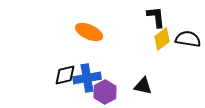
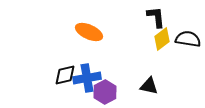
black triangle: moved 6 px right
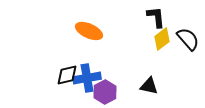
orange ellipse: moved 1 px up
black semicircle: rotated 40 degrees clockwise
black diamond: moved 2 px right
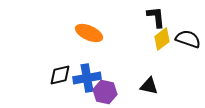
orange ellipse: moved 2 px down
black semicircle: rotated 30 degrees counterclockwise
black diamond: moved 7 px left
purple hexagon: rotated 20 degrees counterclockwise
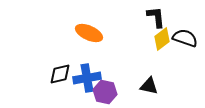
black semicircle: moved 3 px left, 1 px up
black diamond: moved 1 px up
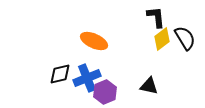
orange ellipse: moved 5 px right, 8 px down
black semicircle: rotated 40 degrees clockwise
blue cross: rotated 12 degrees counterclockwise
purple hexagon: rotated 25 degrees clockwise
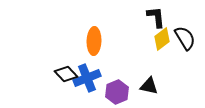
orange ellipse: rotated 68 degrees clockwise
black diamond: moved 6 px right; rotated 60 degrees clockwise
purple hexagon: moved 12 px right
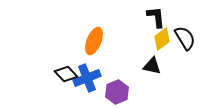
orange ellipse: rotated 20 degrees clockwise
black triangle: moved 3 px right, 20 px up
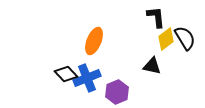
yellow diamond: moved 4 px right
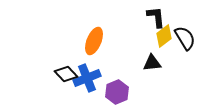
yellow diamond: moved 2 px left, 3 px up
black triangle: moved 3 px up; rotated 18 degrees counterclockwise
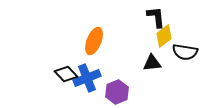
black semicircle: moved 14 px down; rotated 130 degrees clockwise
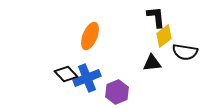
orange ellipse: moved 4 px left, 5 px up
